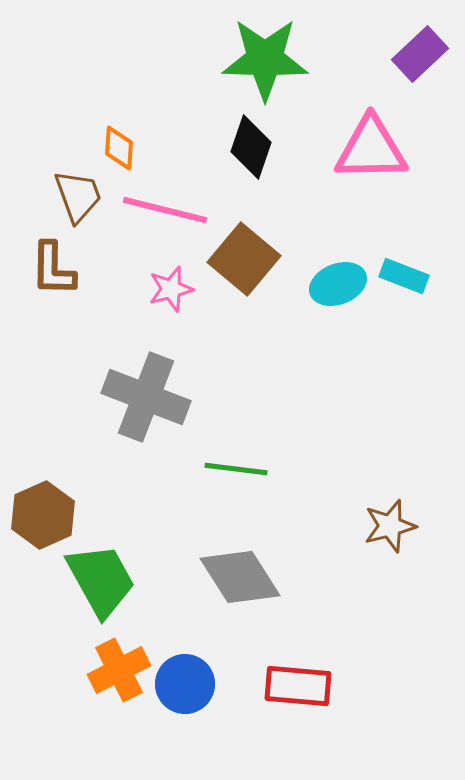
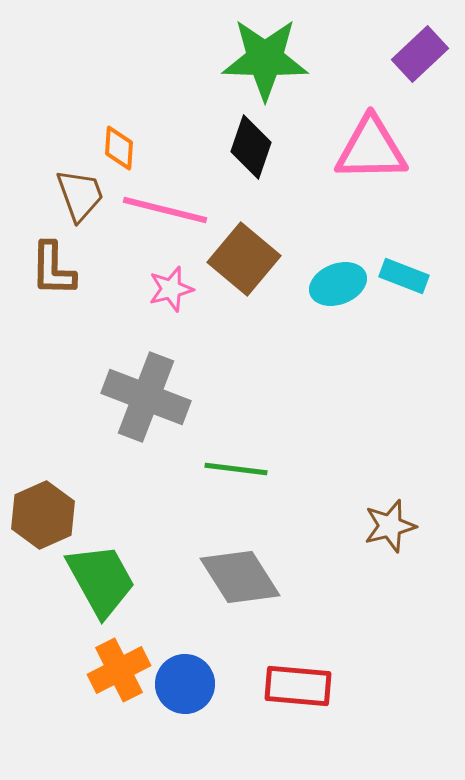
brown trapezoid: moved 2 px right, 1 px up
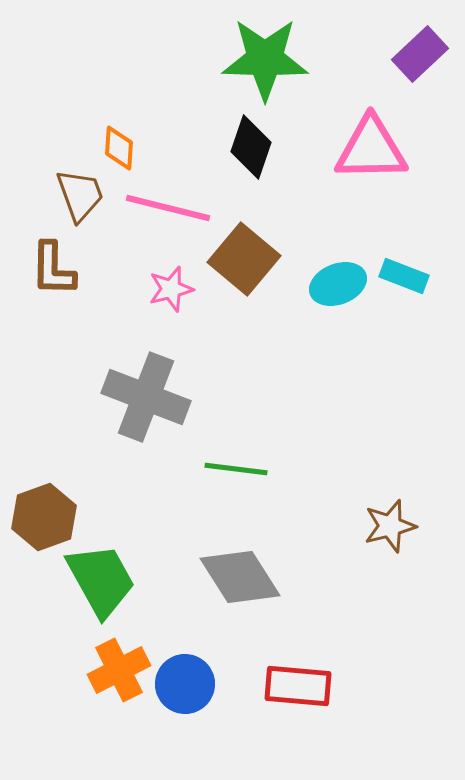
pink line: moved 3 px right, 2 px up
brown hexagon: moved 1 px right, 2 px down; rotated 4 degrees clockwise
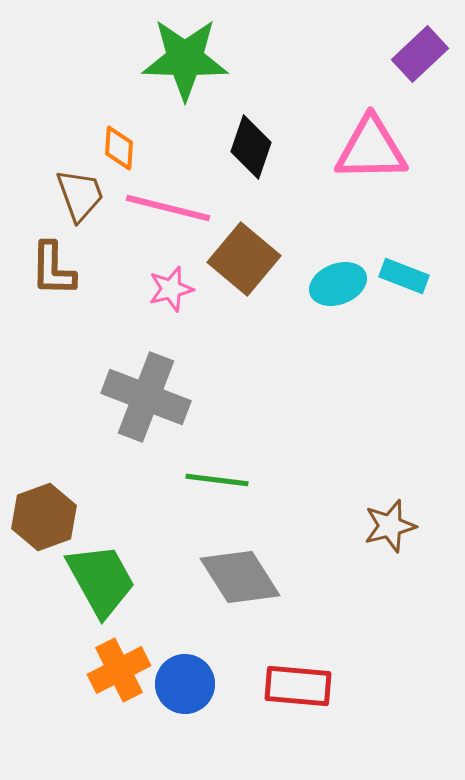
green star: moved 80 px left
green line: moved 19 px left, 11 px down
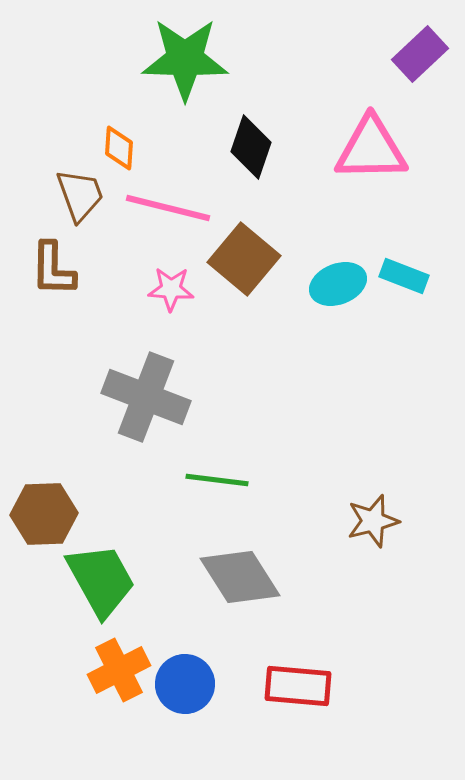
pink star: rotated 18 degrees clockwise
brown hexagon: moved 3 px up; rotated 18 degrees clockwise
brown star: moved 17 px left, 5 px up
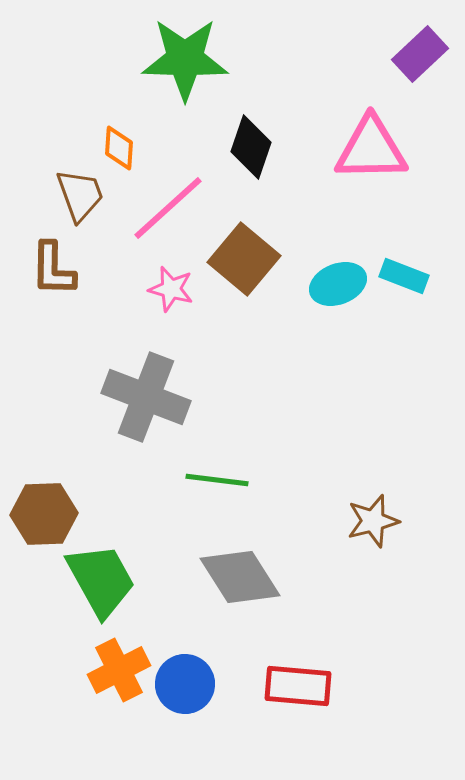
pink line: rotated 56 degrees counterclockwise
pink star: rotated 12 degrees clockwise
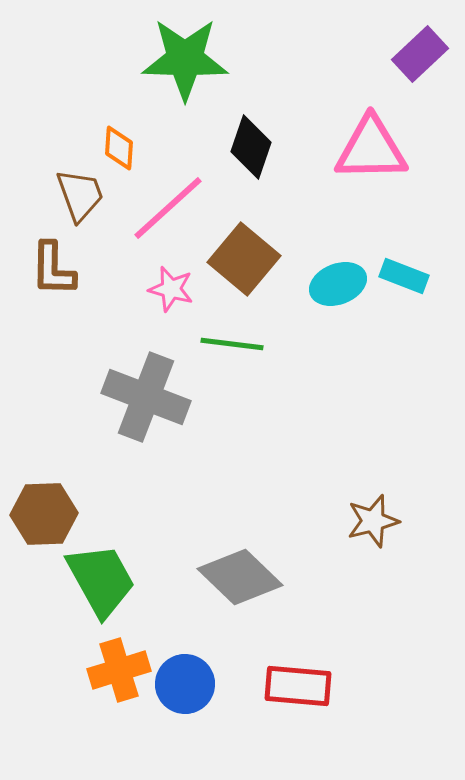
green line: moved 15 px right, 136 px up
gray diamond: rotated 14 degrees counterclockwise
orange cross: rotated 10 degrees clockwise
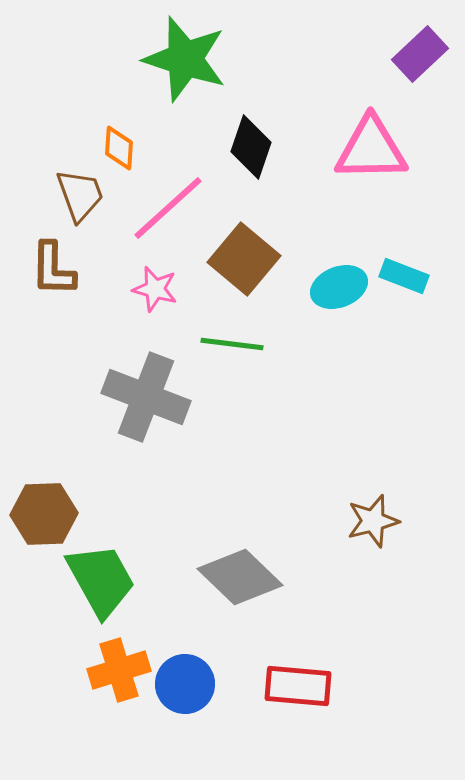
green star: rotated 16 degrees clockwise
cyan ellipse: moved 1 px right, 3 px down
pink star: moved 16 px left
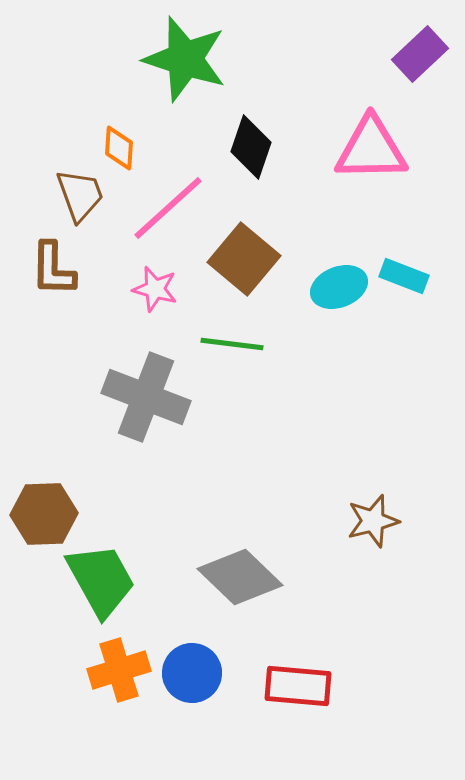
blue circle: moved 7 px right, 11 px up
